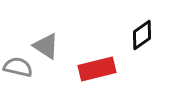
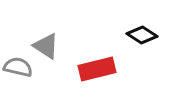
black diamond: rotated 68 degrees clockwise
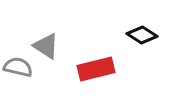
red rectangle: moved 1 px left
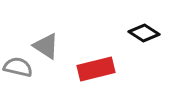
black diamond: moved 2 px right, 2 px up
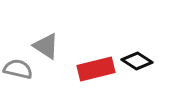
black diamond: moved 7 px left, 28 px down
gray semicircle: moved 2 px down
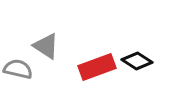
red rectangle: moved 1 px right, 2 px up; rotated 6 degrees counterclockwise
